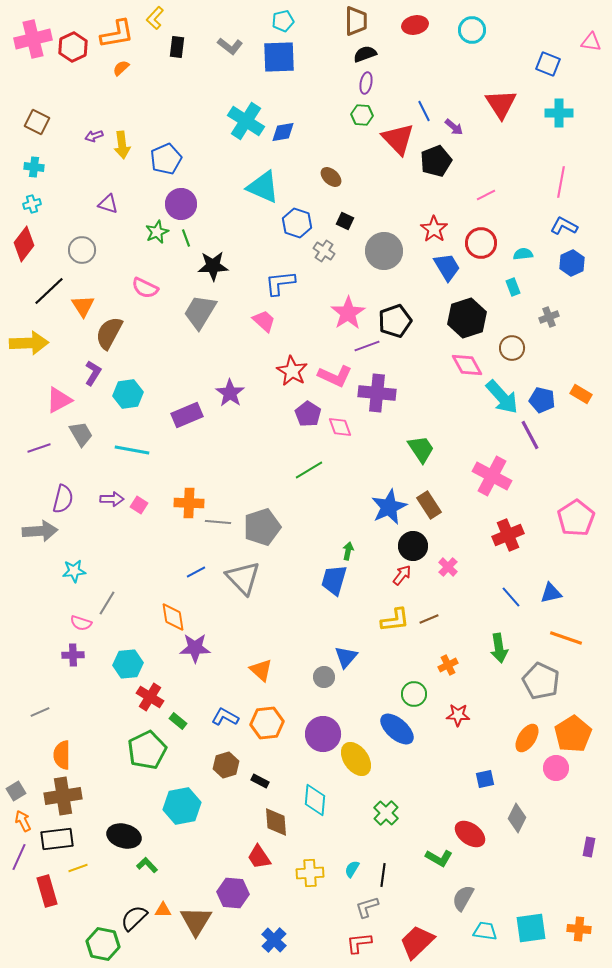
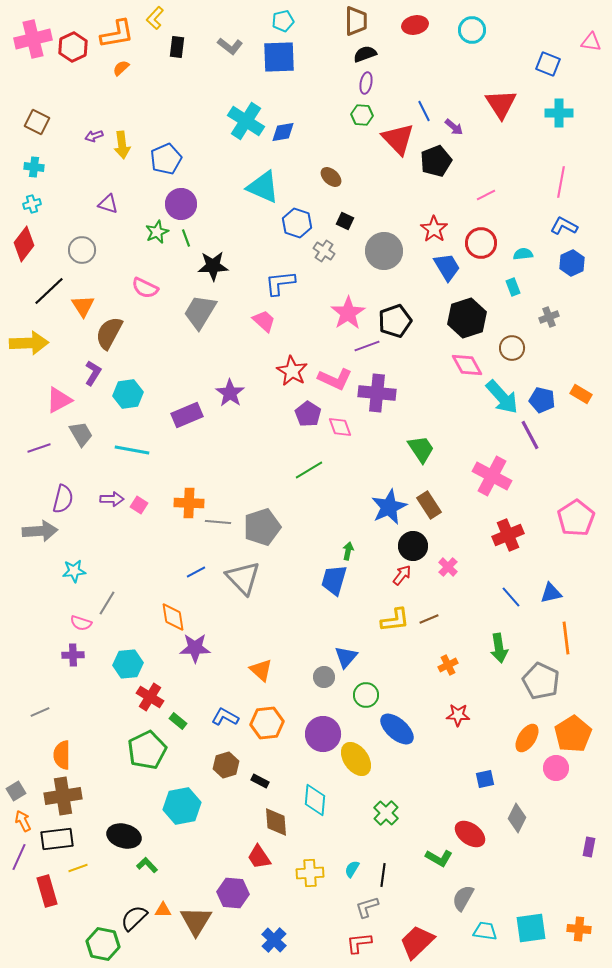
pink L-shape at (335, 376): moved 3 px down
orange line at (566, 638): rotated 64 degrees clockwise
green circle at (414, 694): moved 48 px left, 1 px down
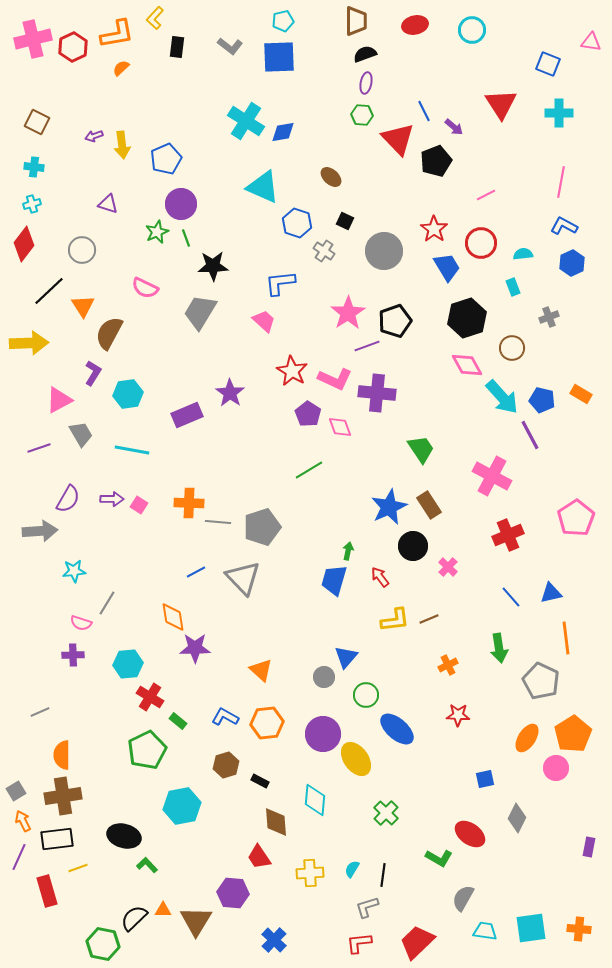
purple semicircle at (63, 499): moved 5 px right; rotated 16 degrees clockwise
red arrow at (402, 575): moved 22 px left, 2 px down; rotated 75 degrees counterclockwise
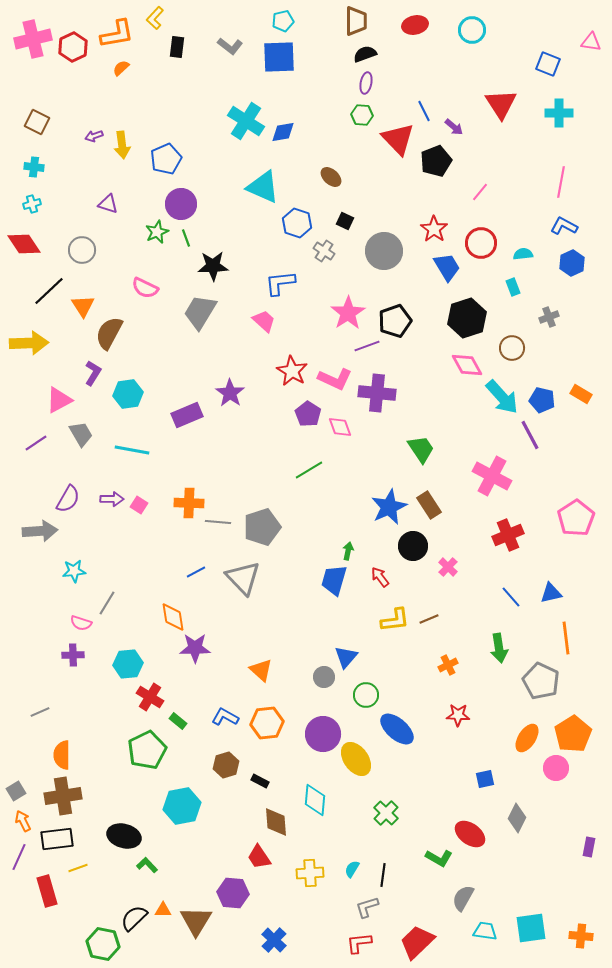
pink line at (486, 195): moved 6 px left, 3 px up; rotated 24 degrees counterclockwise
red diamond at (24, 244): rotated 72 degrees counterclockwise
purple line at (39, 448): moved 3 px left, 5 px up; rotated 15 degrees counterclockwise
orange cross at (579, 929): moved 2 px right, 7 px down
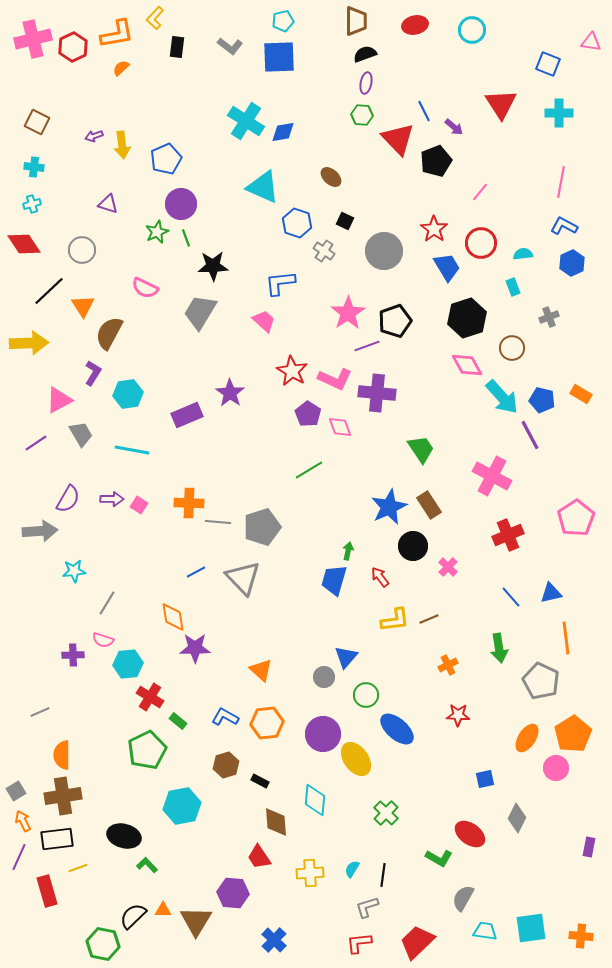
pink semicircle at (81, 623): moved 22 px right, 17 px down
black semicircle at (134, 918): moved 1 px left, 2 px up
